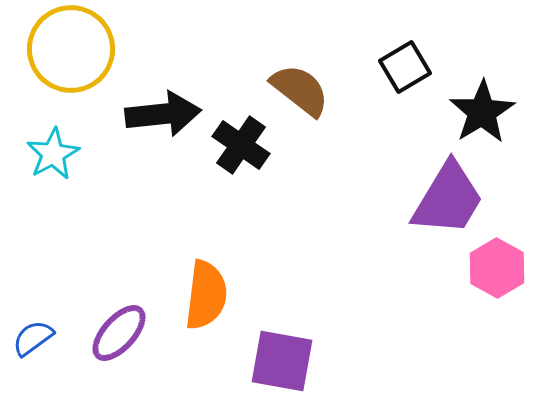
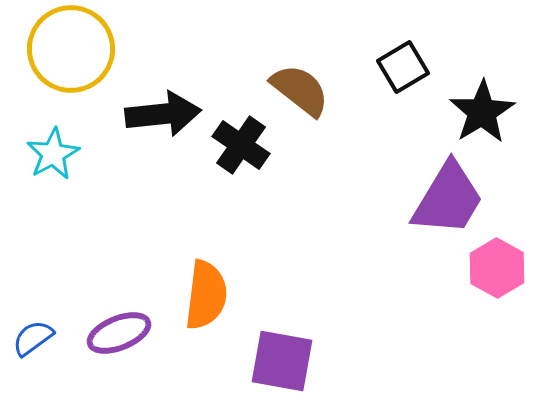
black square: moved 2 px left
purple ellipse: rotated 26 degrees clockwise
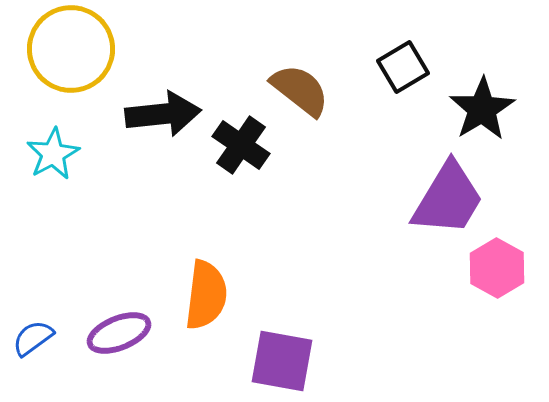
black star: moved 3 px up
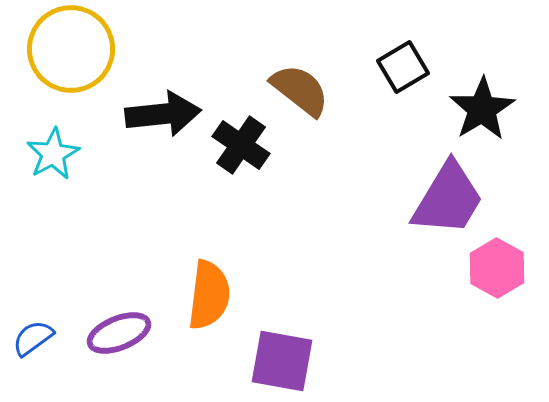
orange semicircle: moved 3 px right
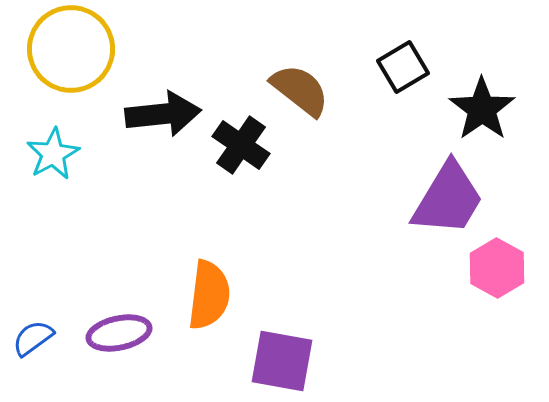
black star: rotated 4 degrees counterclockwise
purple ellipse: rotated 10 degrees clockwise
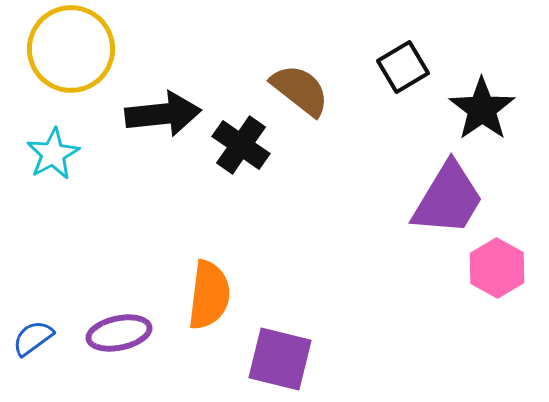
purple square: moved 2 px left, 2 px up; rotated 4 degrees clockwise
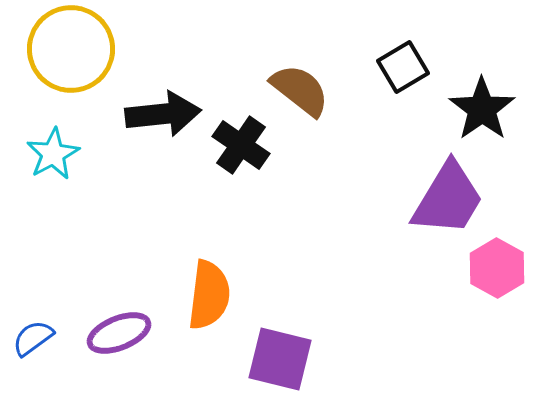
purple ellipse: rotated 10 degrees counterclockwise
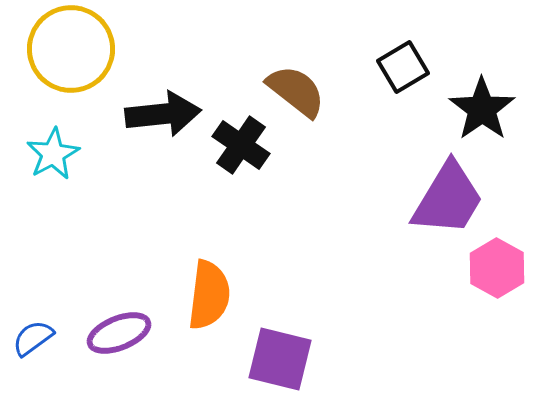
brown semicircle: moved 4 px left, 1 px down
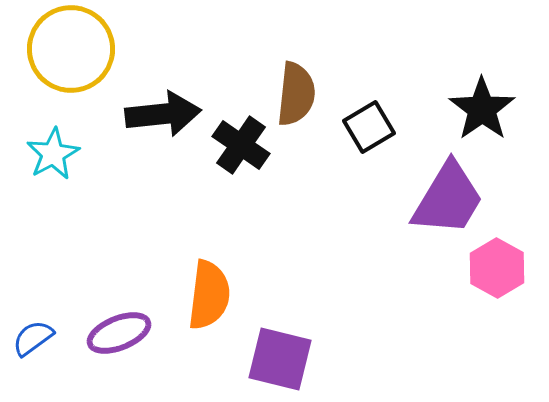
black square: moved 34 px left, 60 px down
brown semicircle: moved 3 px down; rotated 58 degrees clockwise
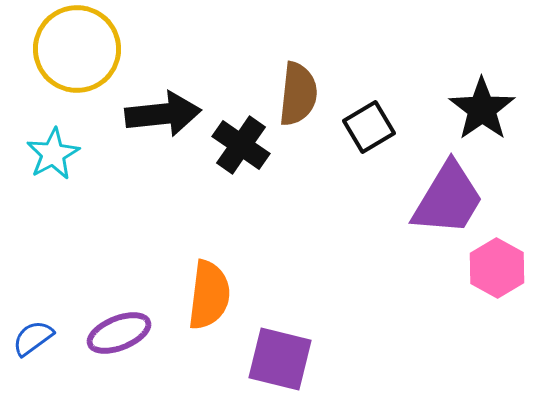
yellow circle: moved 6 px right
brown semicircle: moved 2 px right
